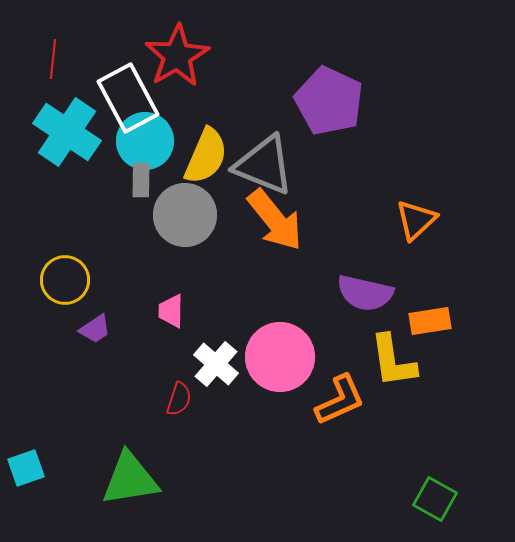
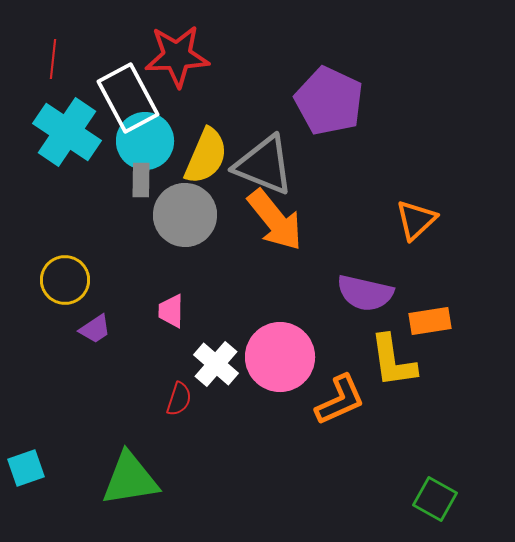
red star: rotated 28 degrees clockwise
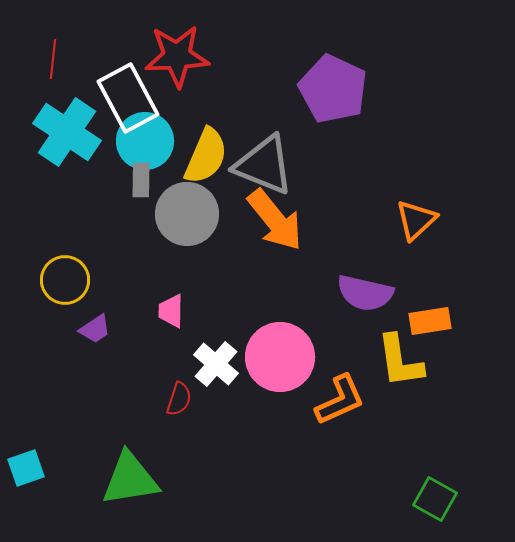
purple pentagon: moved 4 px right, 12 px up
gray circle: moved 2 px right, 1 px up
yellow L-shape: moved 7 px right
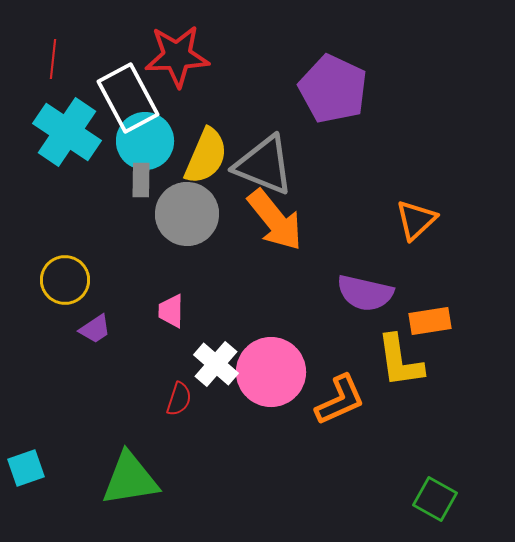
pink circle: moved 9 px left, 15 px down
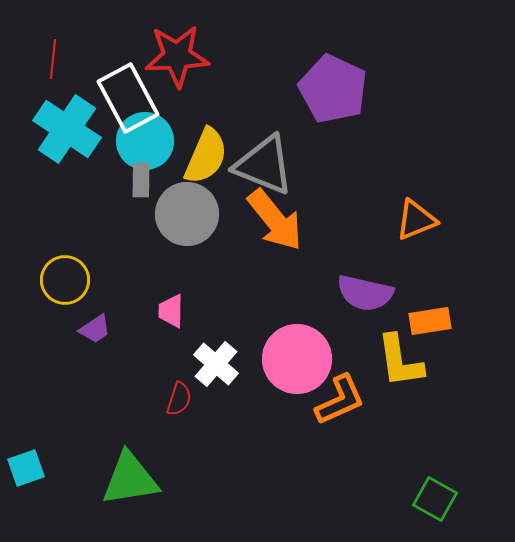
cyan cross: moved 3 px up
orange triangle: rotated 21 degrees clockwise
pink circle: moved 26 px right, 13 px up
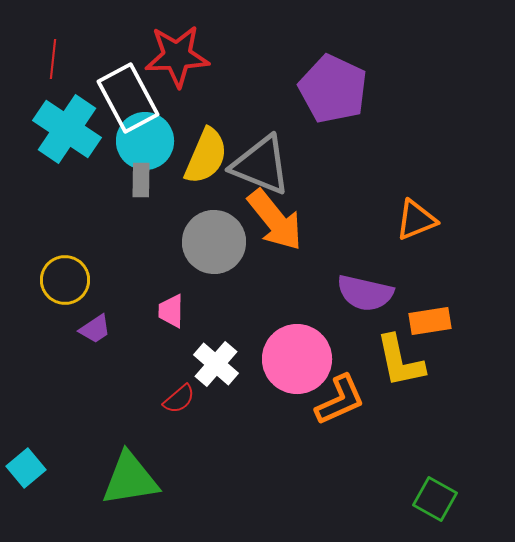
gray triangle: moved 3 px left
gray circle: moved 27 px right, 28 px down
yellow L-shape: rotated 4 degrees counterclockwise
red semicircle: rotated 32 degrees clockwise
cyan square: rotated 21 degrees counterclockwise
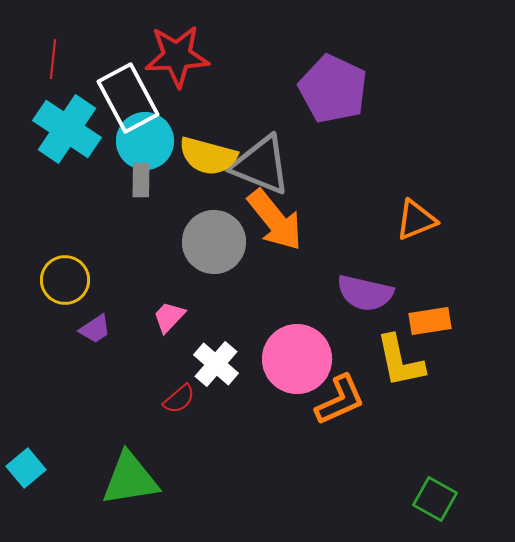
yellow semicircle: moved 2 px right; rotated 82 degrees clockwise
pink trapezoid: moved 2 px left, 6 px down; rotated 42 degrees clockwise
